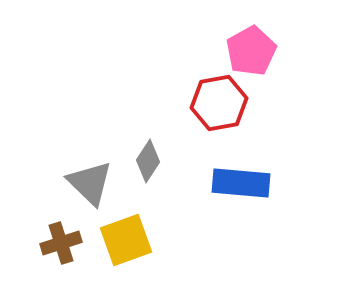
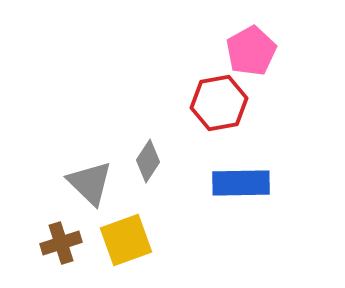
blue rectangle: rotated 6 degrees counterclockwise
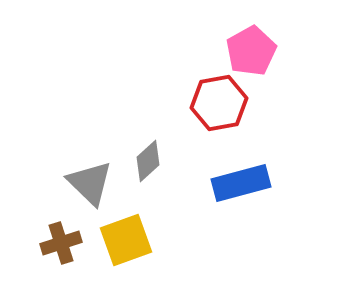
gray diamond: rotated 15 degrees clockwise
blue rectangle: rotated 14 degrees counterclockwise
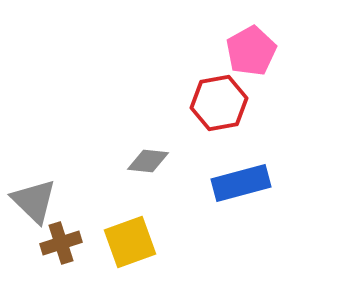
gray diamond: rotated 48 degrees clockwise
gray triangle: moved 56 px left, 18 px down
yellow square: moved 4 px right, 2 px down
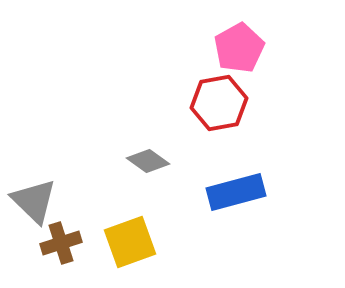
pink pentagon: moved 12 px left, 3 px up
gray diamond: rotated 30 degrees clockwise
blue rectangle: moved 5 px left, 9 px down
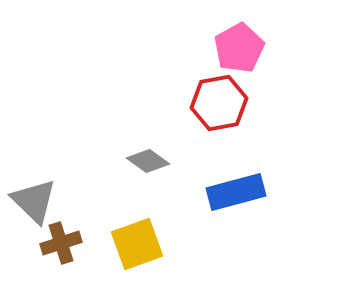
yellow square: moved 7 px right, 2 px down
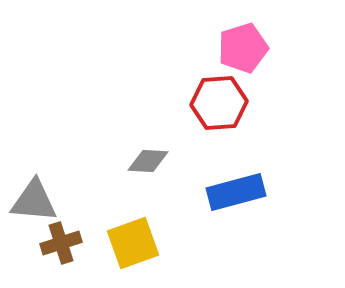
pink pentagon: moved 4 px right; rotated 12 degrees clockwise
red hexagon: rotated 6 degrees clockwise
gray diamond: rotated 33 degrees counterclockwise
gray triangle: rotated 39 degrees counterclockwise
yellow square: moved 4 px left, 1 px up
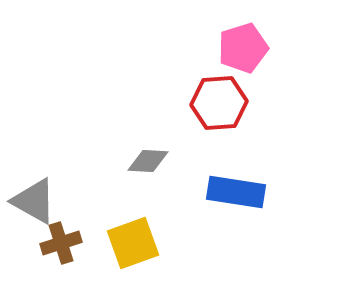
blue rectangle: rotated 24 degrees clockwise
gray triangle: rotated 24 degrees clockwise
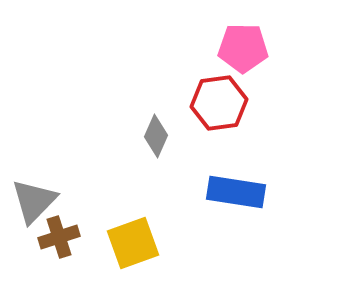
pink pentagon: rotated 18 degrees clockwise
red hexagon: rotated 4 degrees counterclockwise
gray diamond: moved 8 px right, 25 px up; rotated 69 degrees counterclockwise
gray triangle: rotated 45 degrees clockwise
brown cross: moved 2 px left, 6 px up
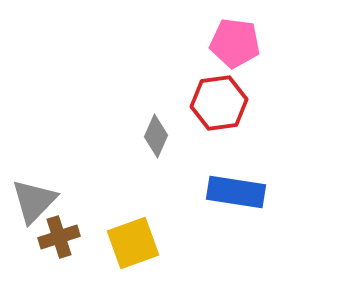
pink pentagon: moved 8 px left, 5 px up; rotated 6 degrees clockwise
